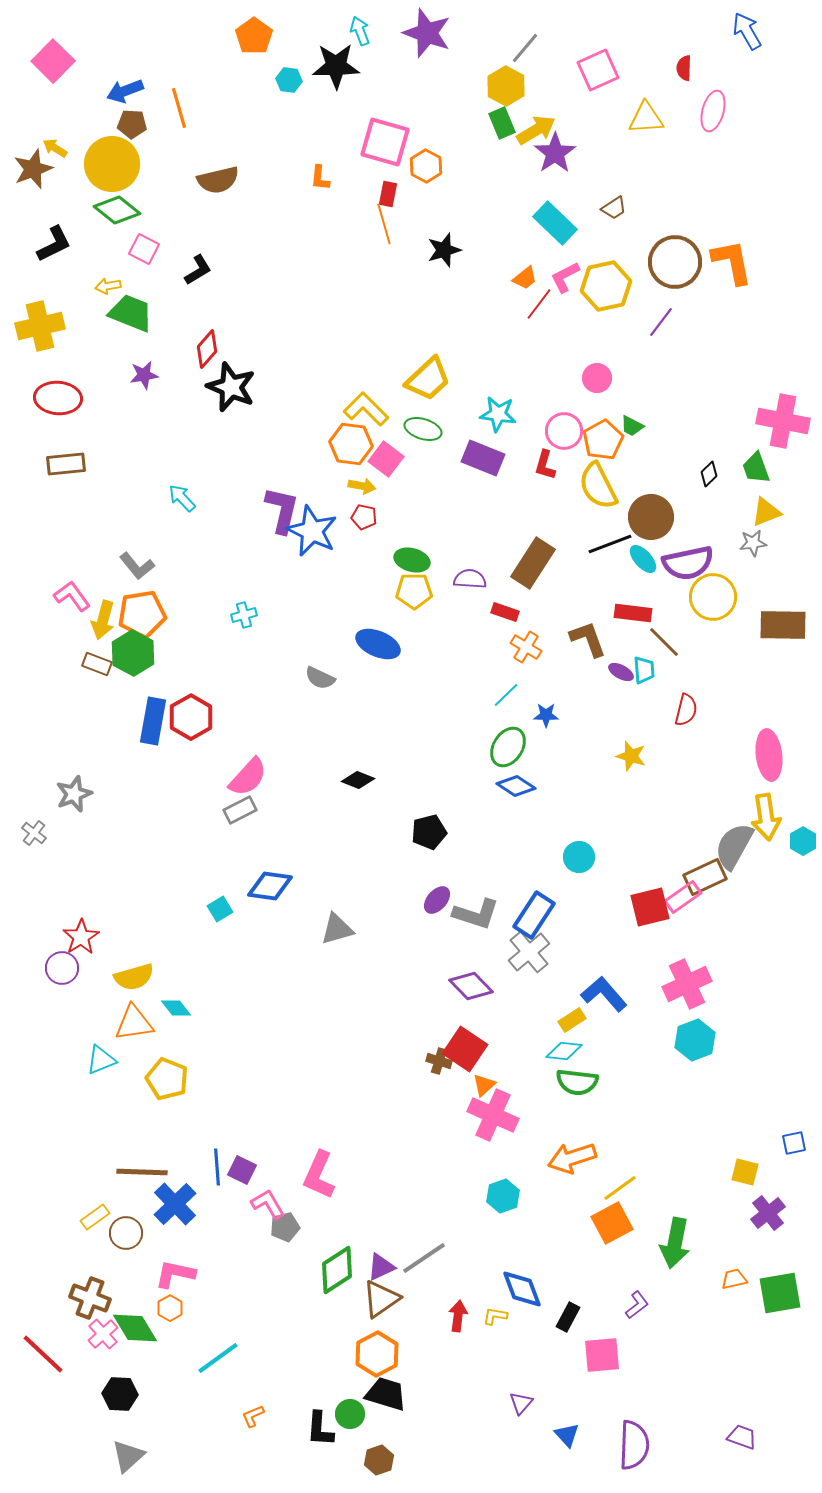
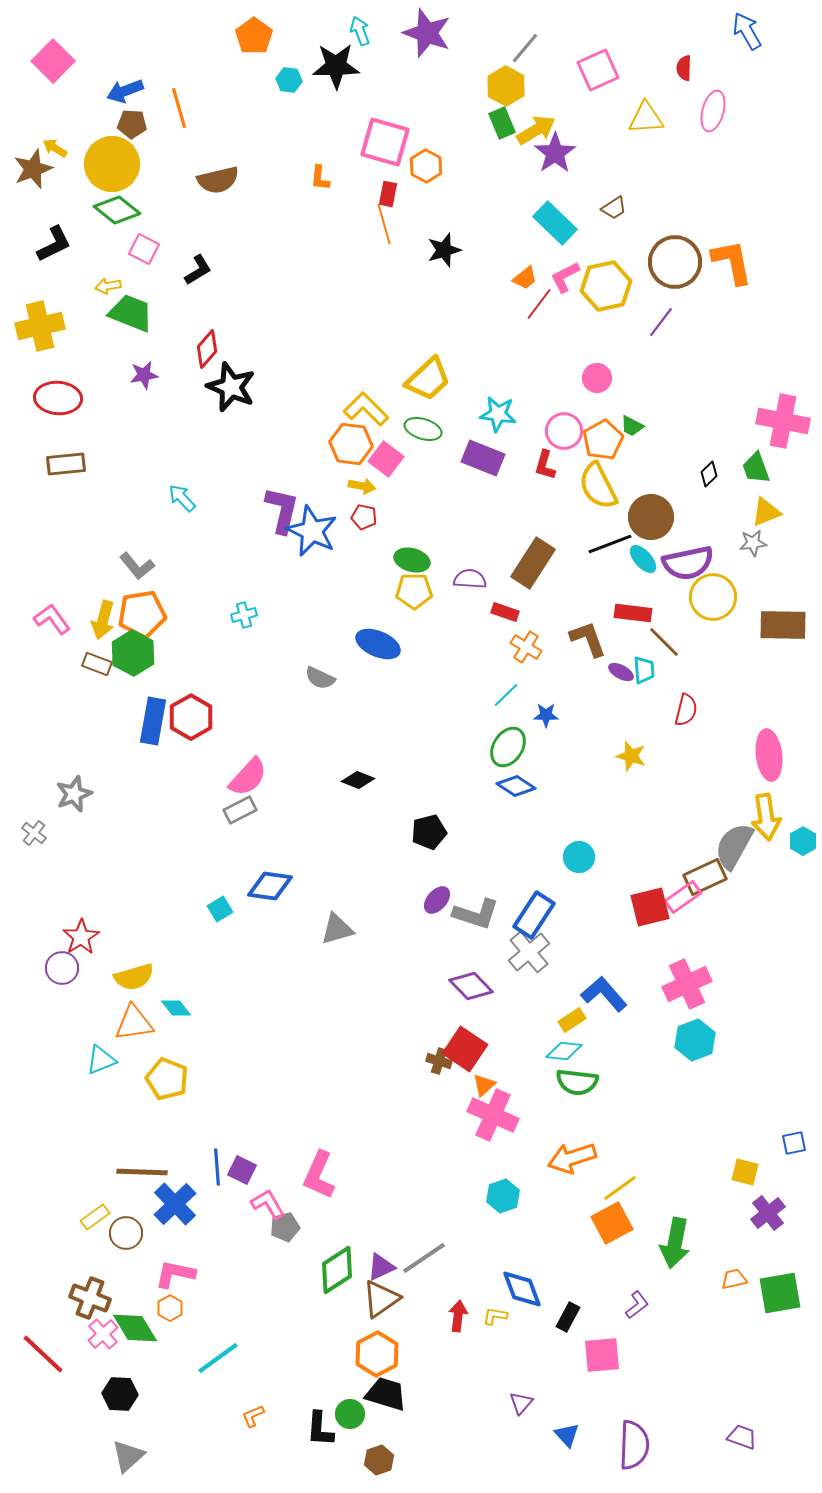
pink L-shape at (72, 596): moved 20 px left, 23 px down
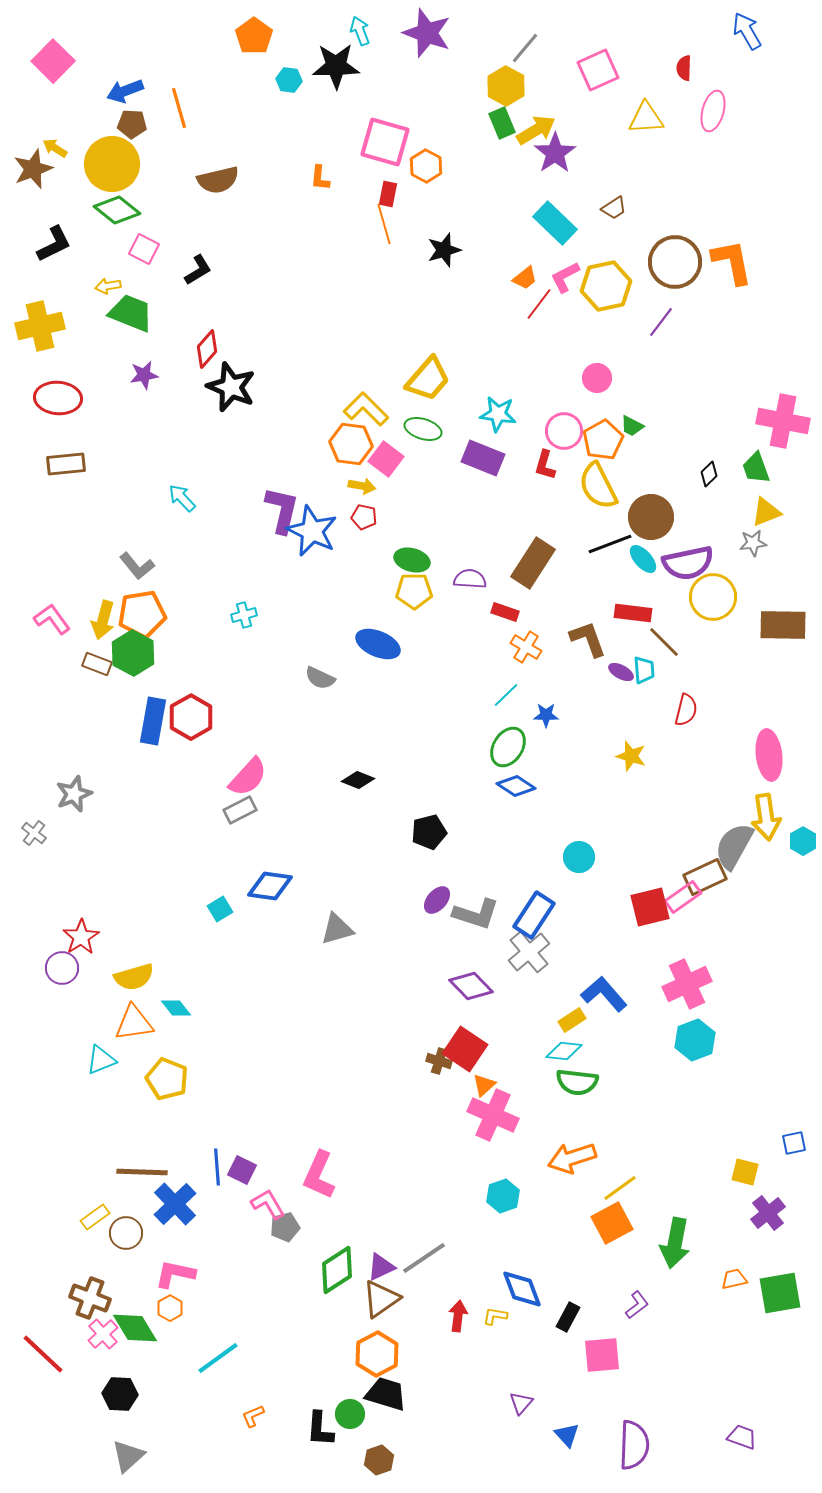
yellow trapezoid at (428, 379): rotated 6 degrees counterclockwise
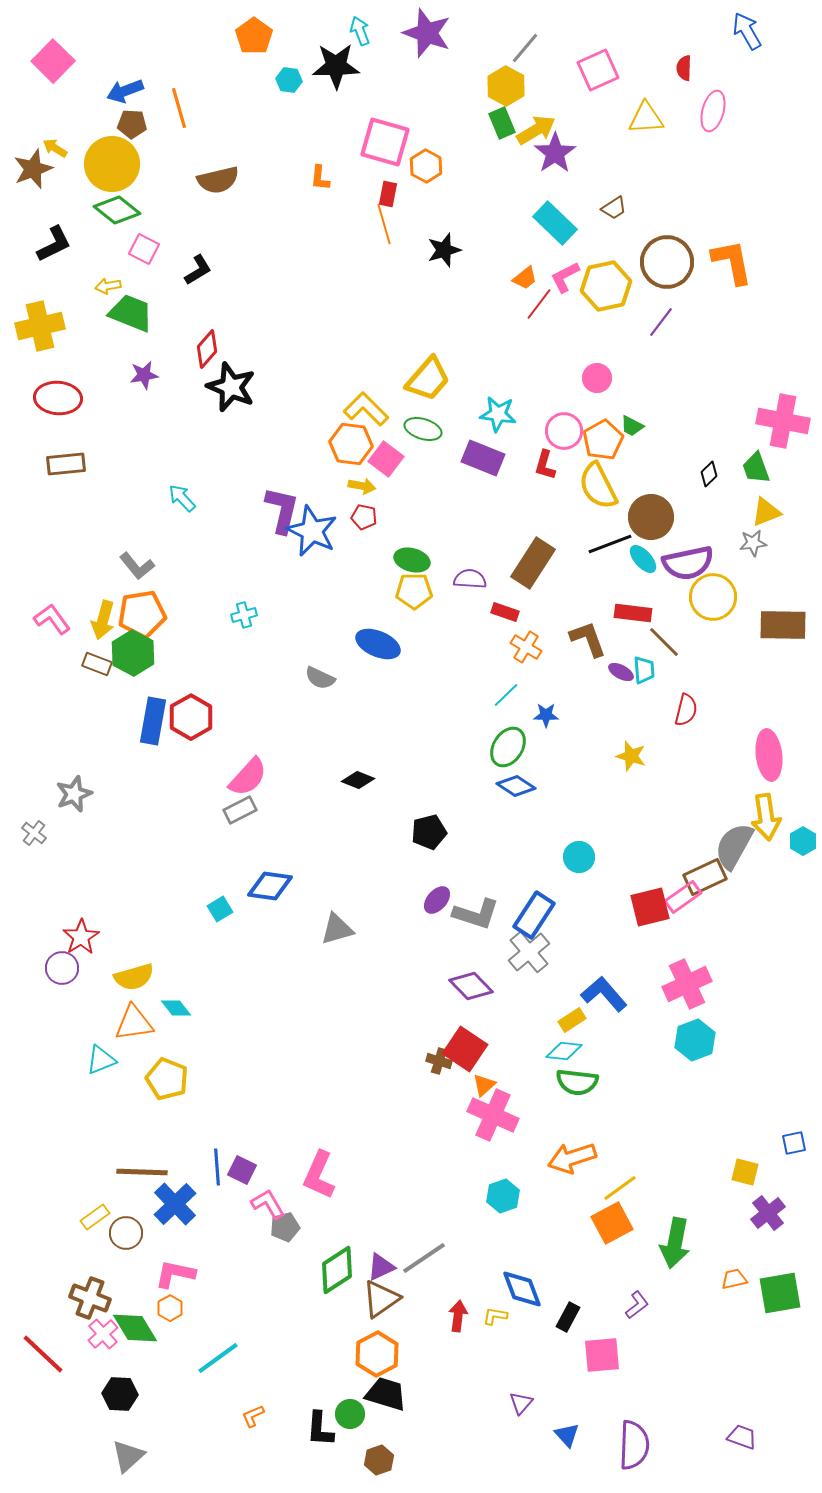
brown circle at (675, 262): moved 8 px left
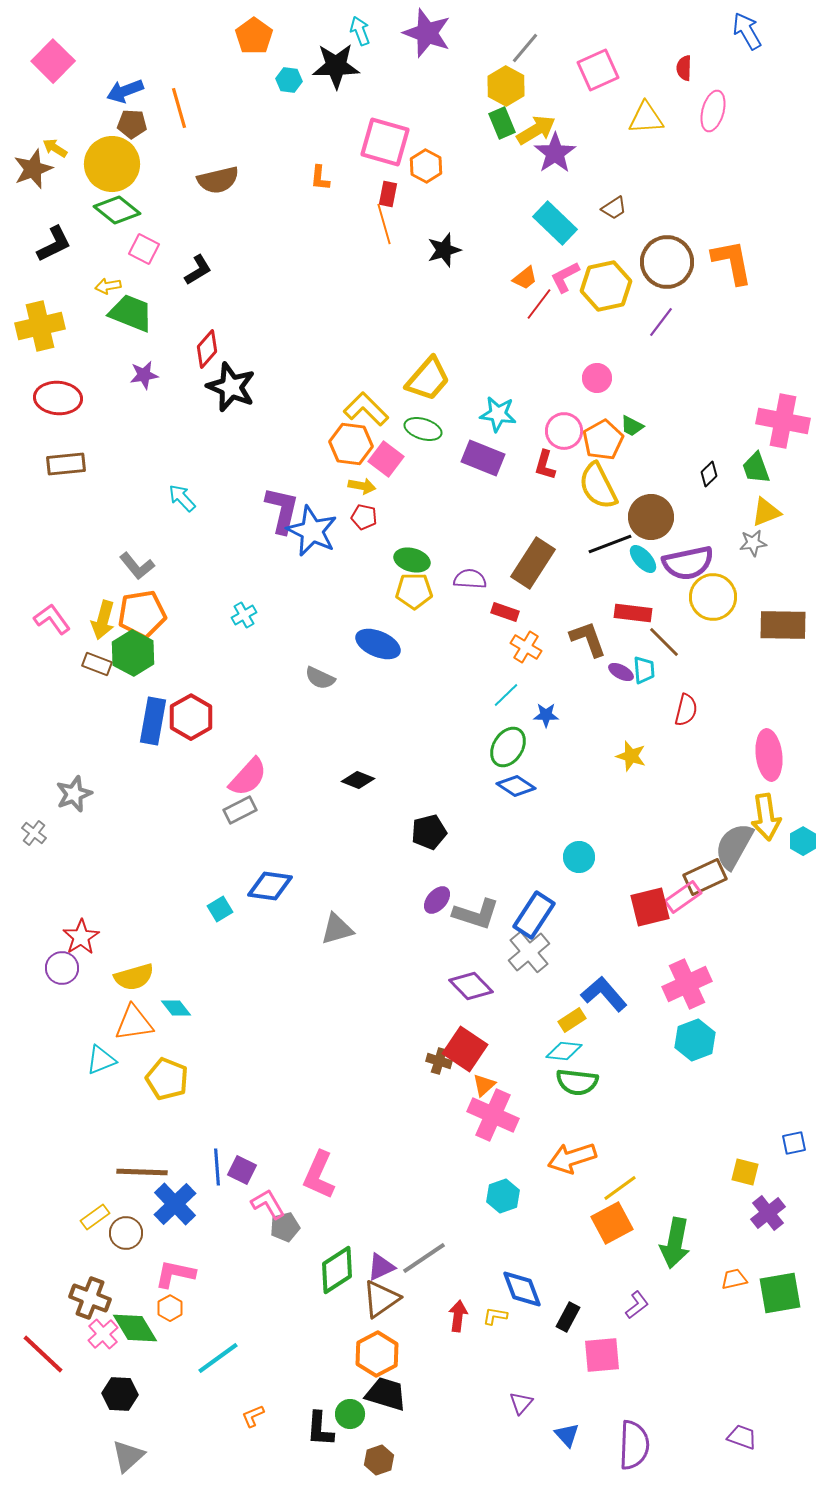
cyan cross at (244, 615): rotated 15 degrees counterclockwise
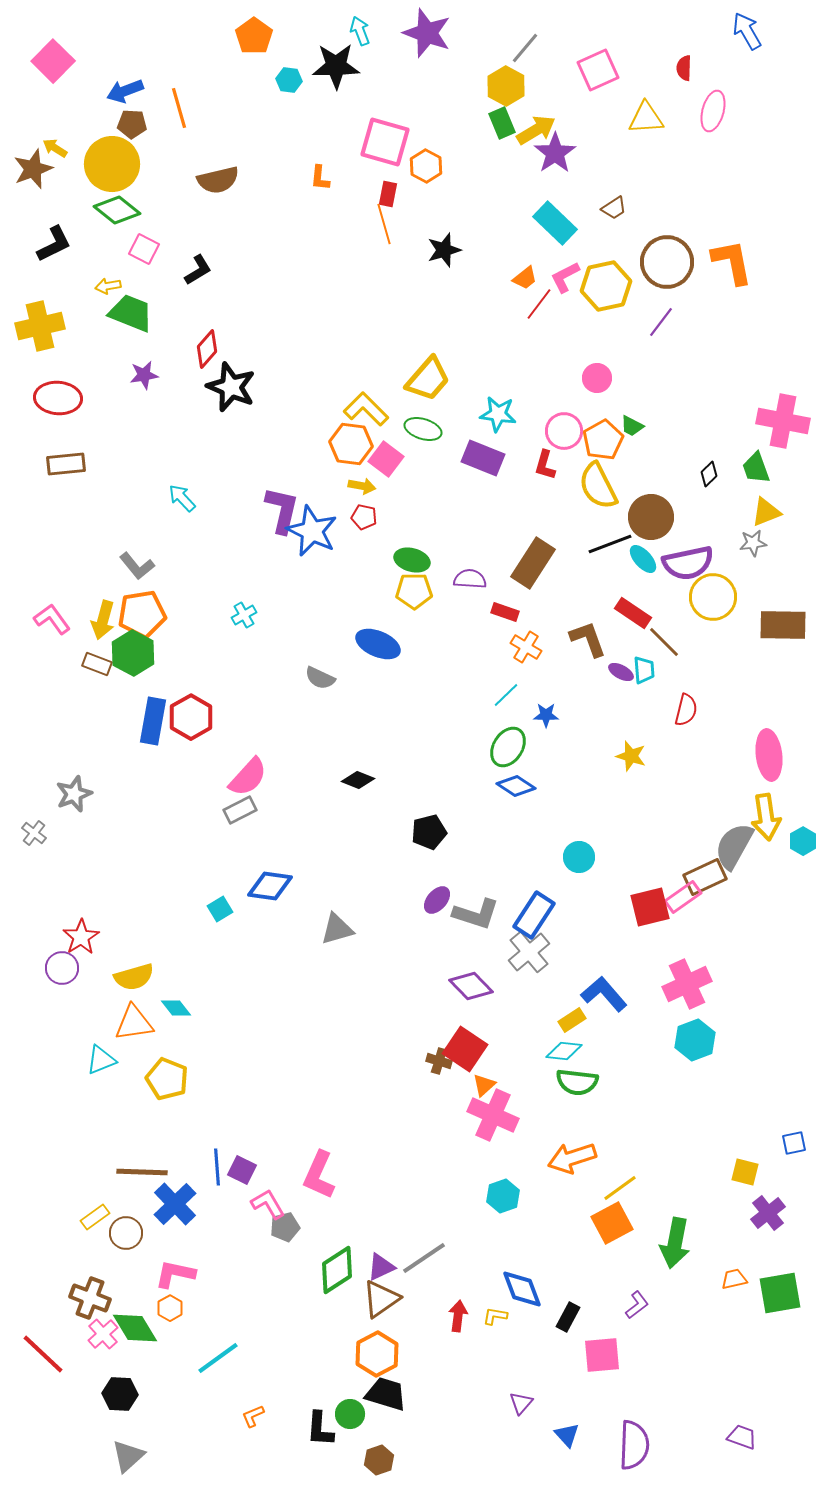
red rectangle at (633, 613): rotated 27 degrees clockwise
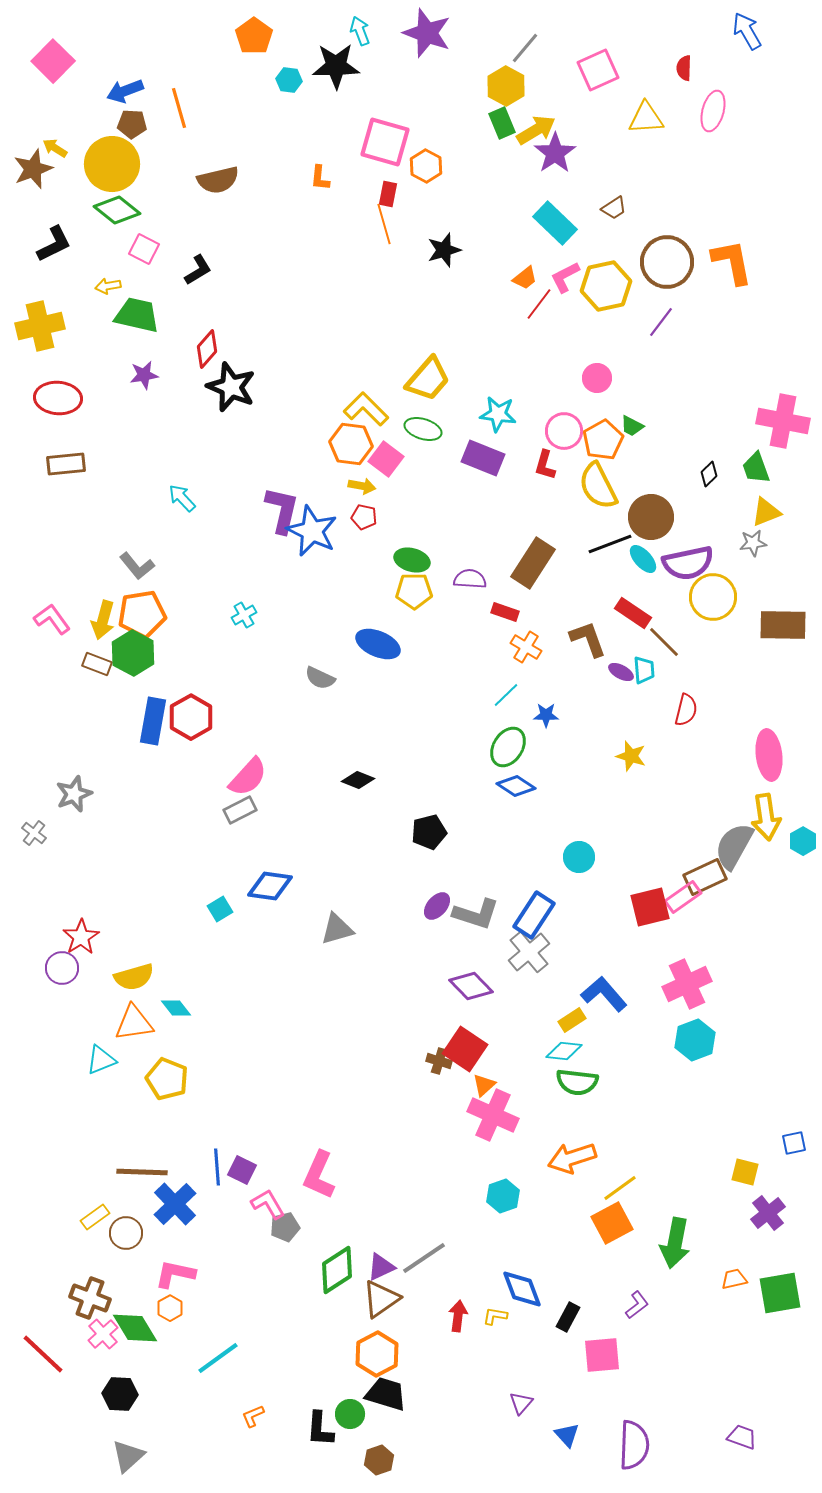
green trapezoid at (131, 313): moved 6 px right, 2 px down; rotated 9 degrees counterclockwise
purple ellipse at (437, 900): moved 6 px down
